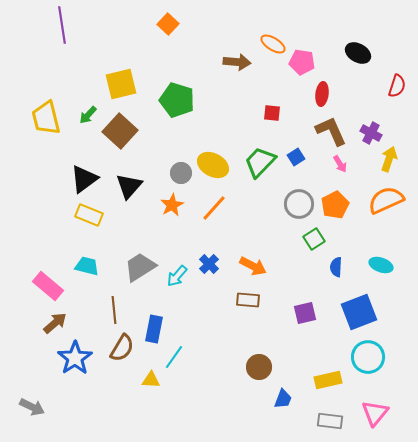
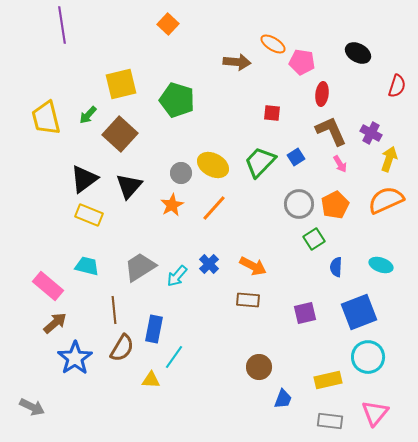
brown square at (120, 131): moved 3 px down
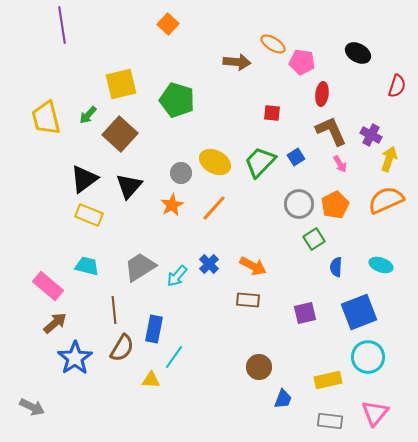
purple cross at (371, 133): moved 2 px down
yellow ellipse at (213, 165): moved 2 px right, 3 px up
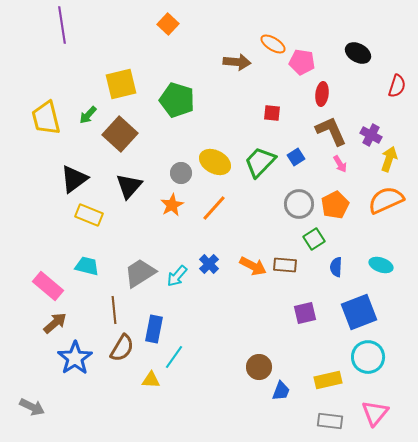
black triangle at (84, 179): moved 10 px left
gray trapezoid at (140, 267): moved 6 px down
brown rectangle at (248, 300): moved 37 px right, 35 px up
blue trapezoid at (283, 399): moved 2 px left, 8 px up
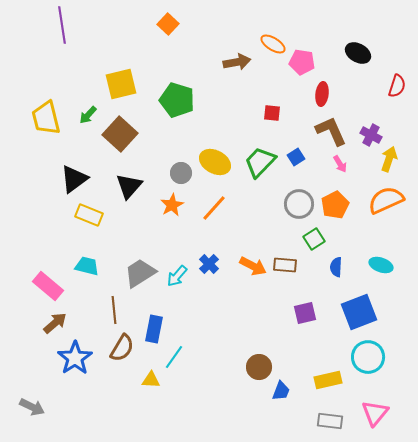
brown arrow at (237, 62): rotated 16 degrees counterclockwise
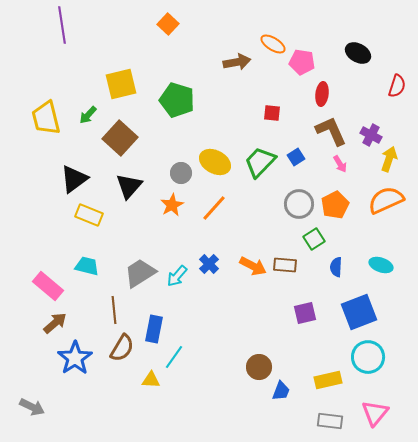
brown square at (120, 134): moved 4 px down
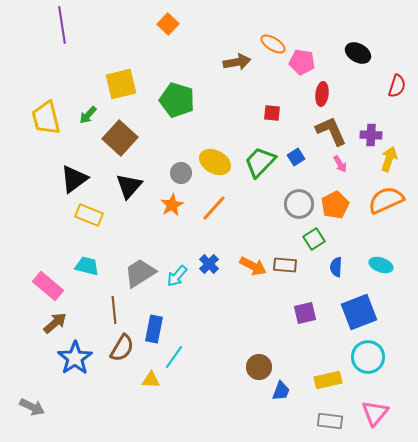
purple cross at (371, 135): rotated 25 degrees counterclockwise
